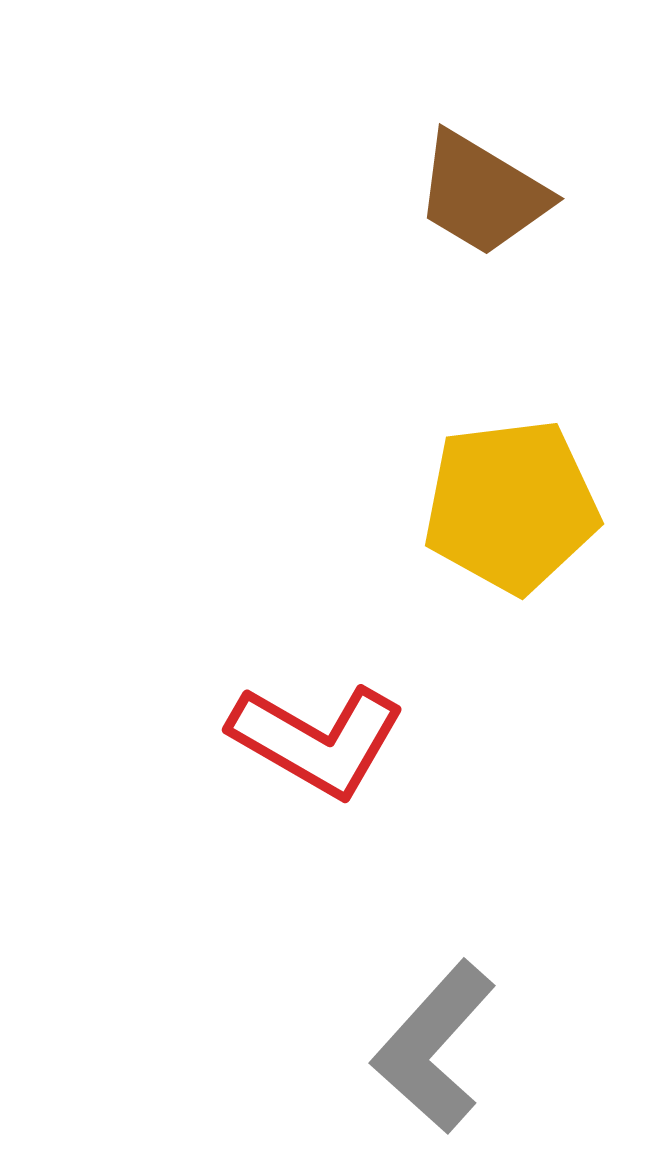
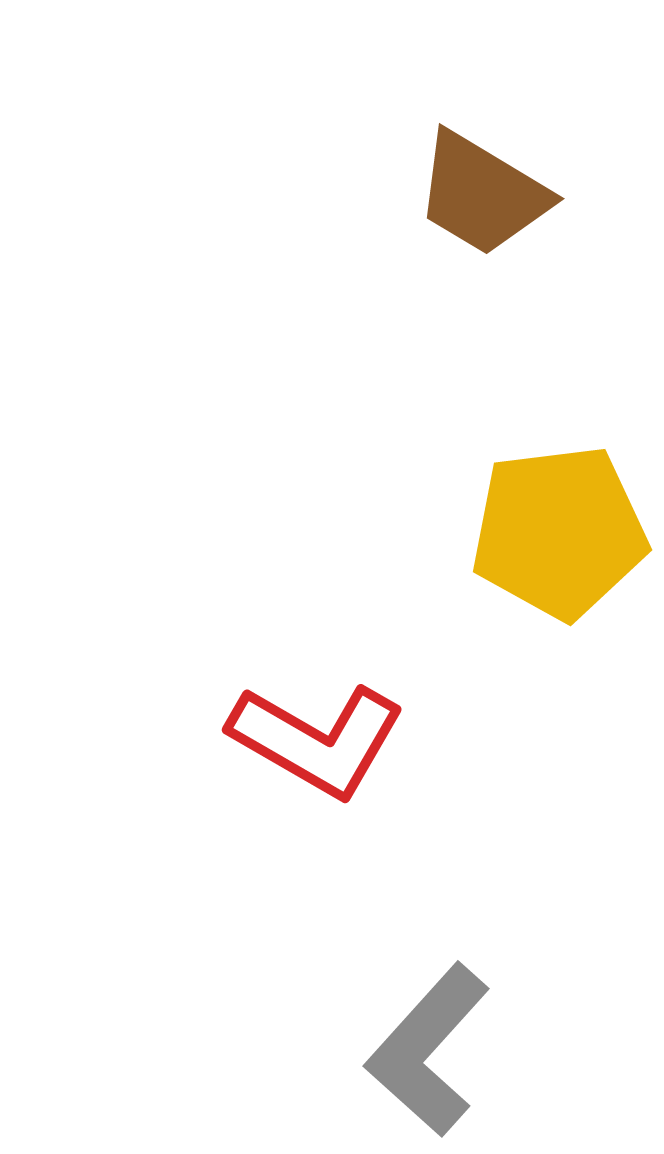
yellow pentagon: moved 48 px right, 26 px down
gray L-shape: moved 6 px left, 3 px down
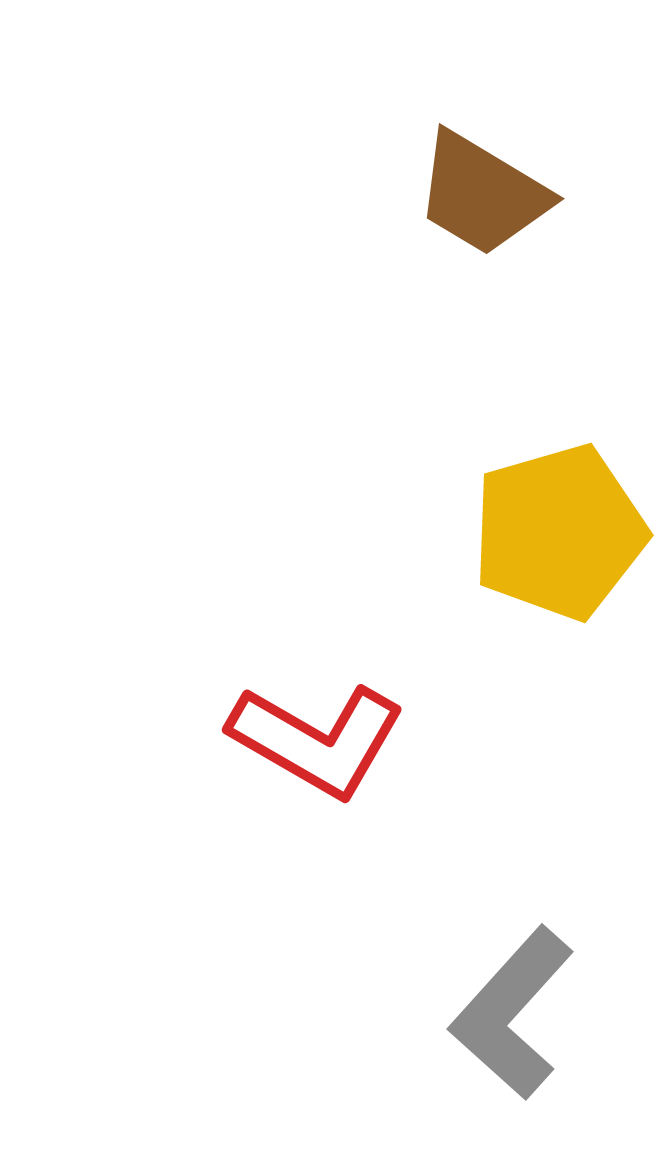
yellow pentagon: rotated 9 degrees counterclockwise
gray L-shape: moved 84 px right, 37 px up
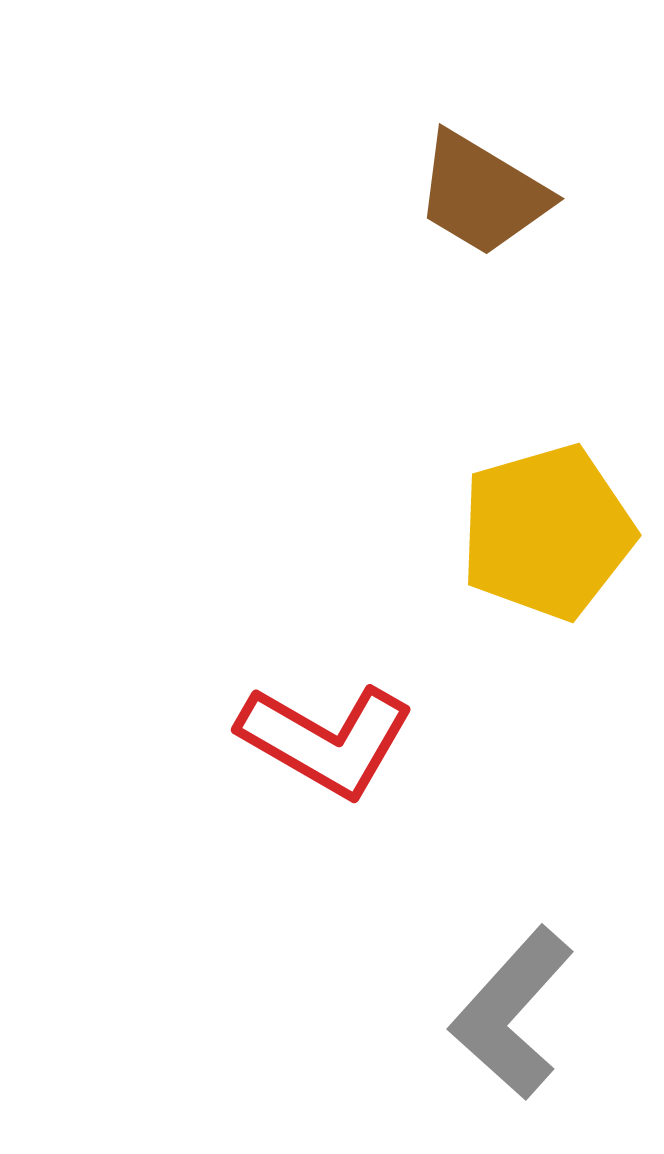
yellow pentagon: moved 12 px left
red L-shape: moved 9 px right
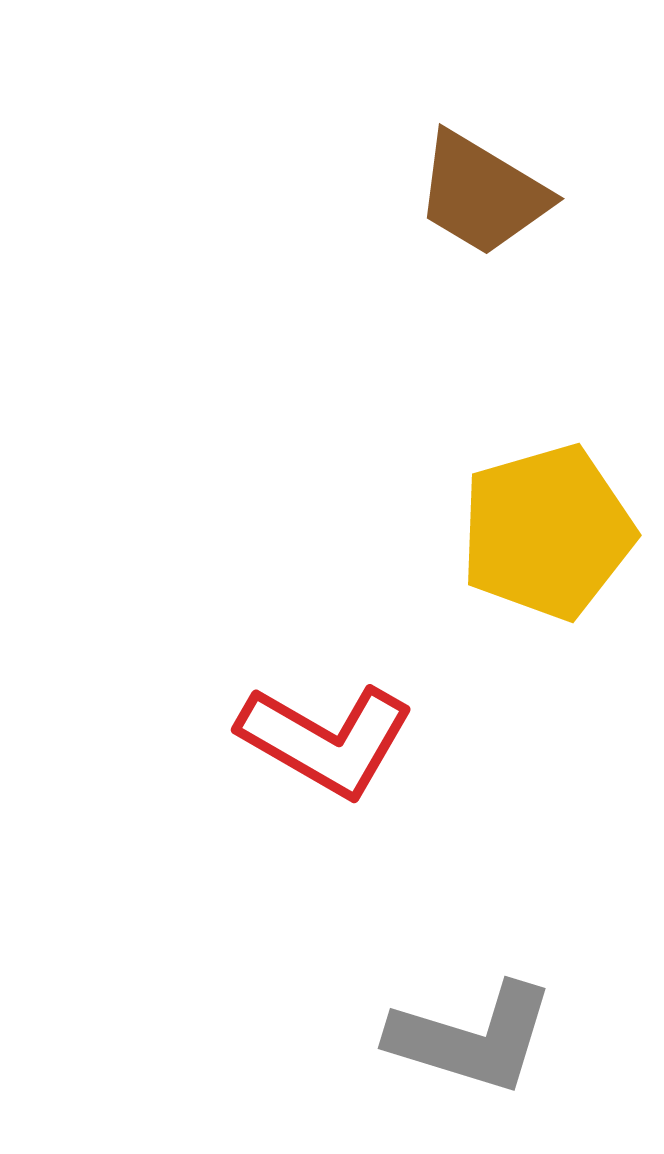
gray L-shape: moved 40 px left, 25 px down; rotated 115 degrees counterclockwise
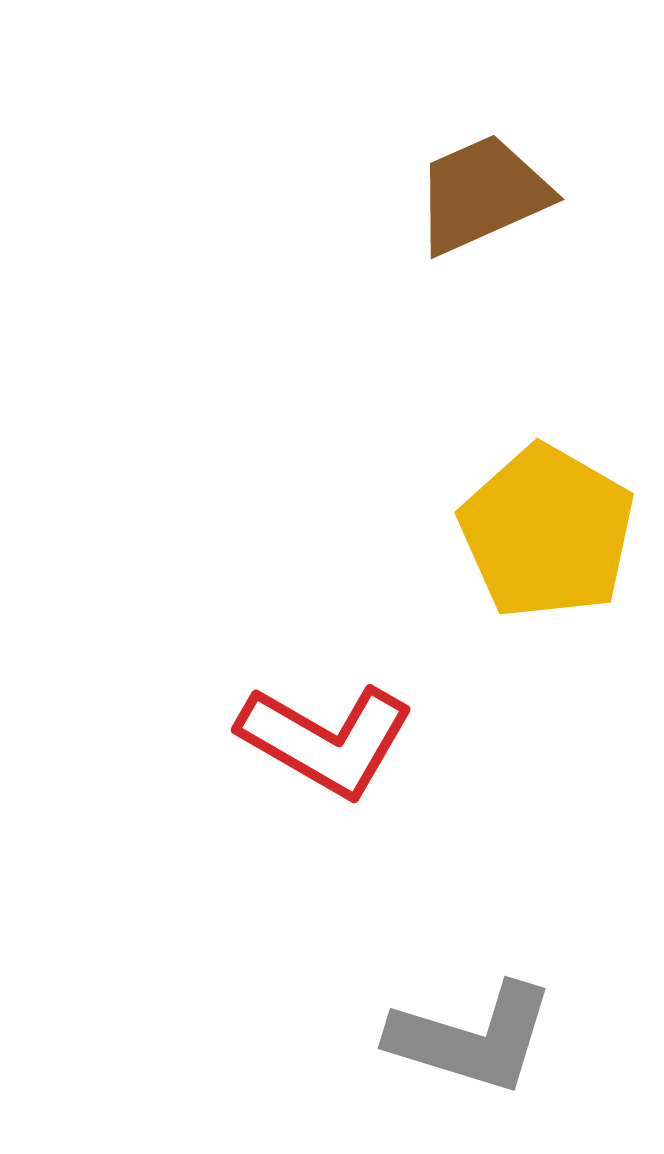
brown trapezoid: rotated 125 degrees clockwise
yellow pentagon: rotated 26 degrees counterclockwise
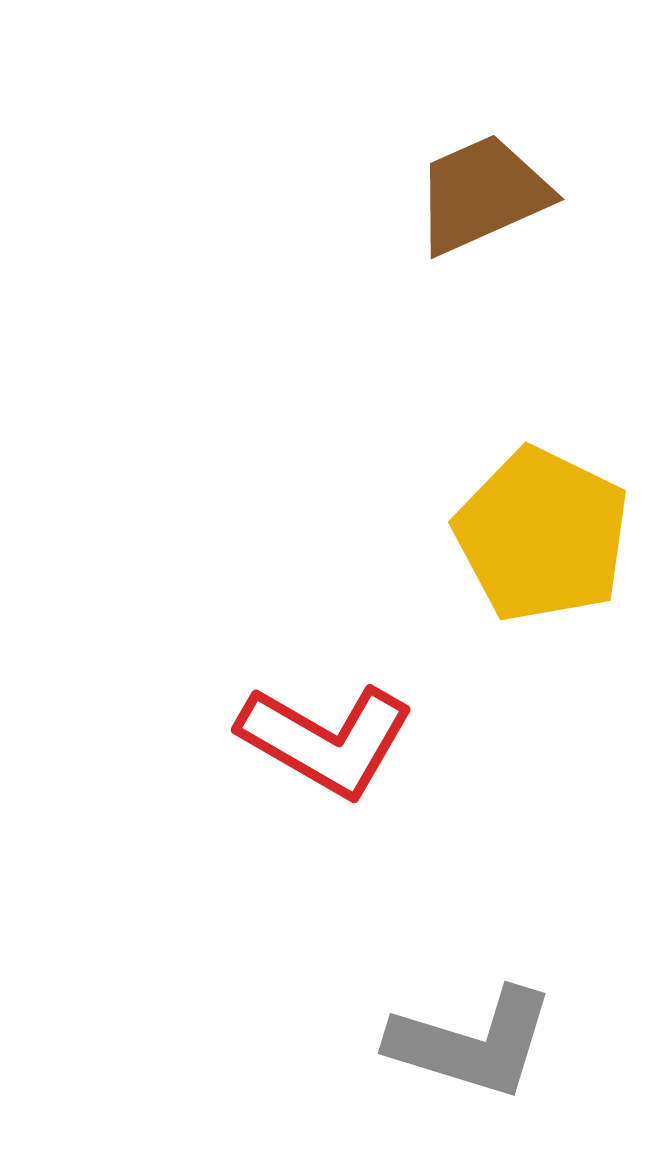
yellow pentagon: moved 5 px left, 3 px down; rotated 4 degrees counterclockwise
gray L-shape: moved 5 px down
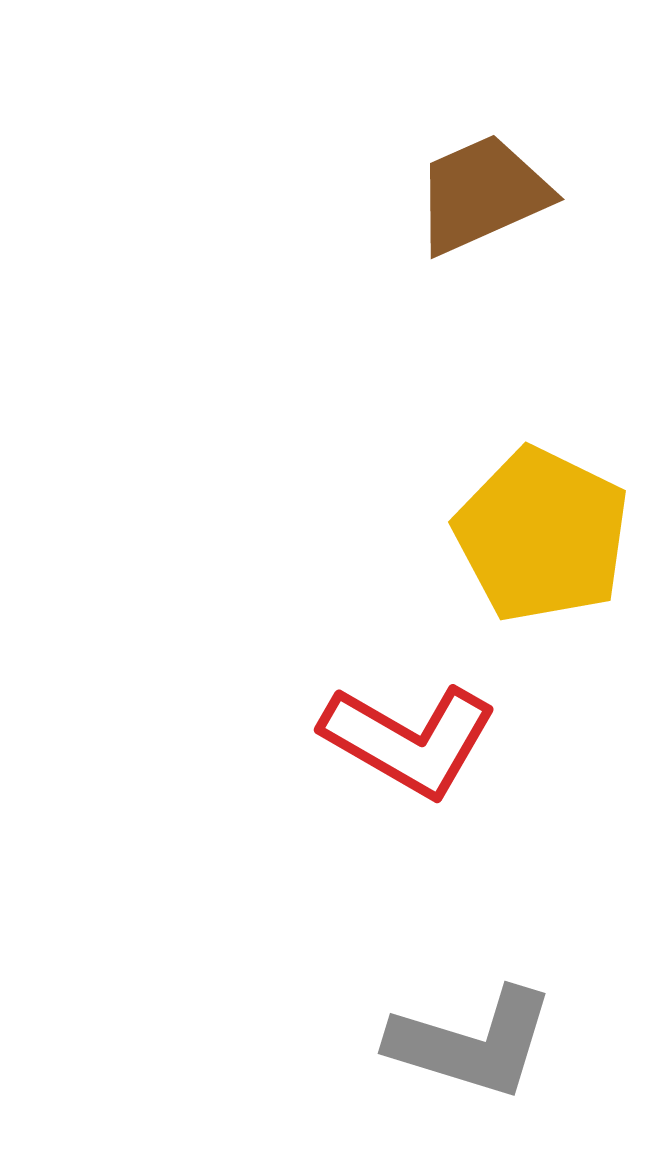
red L-shape: moved 83 px right
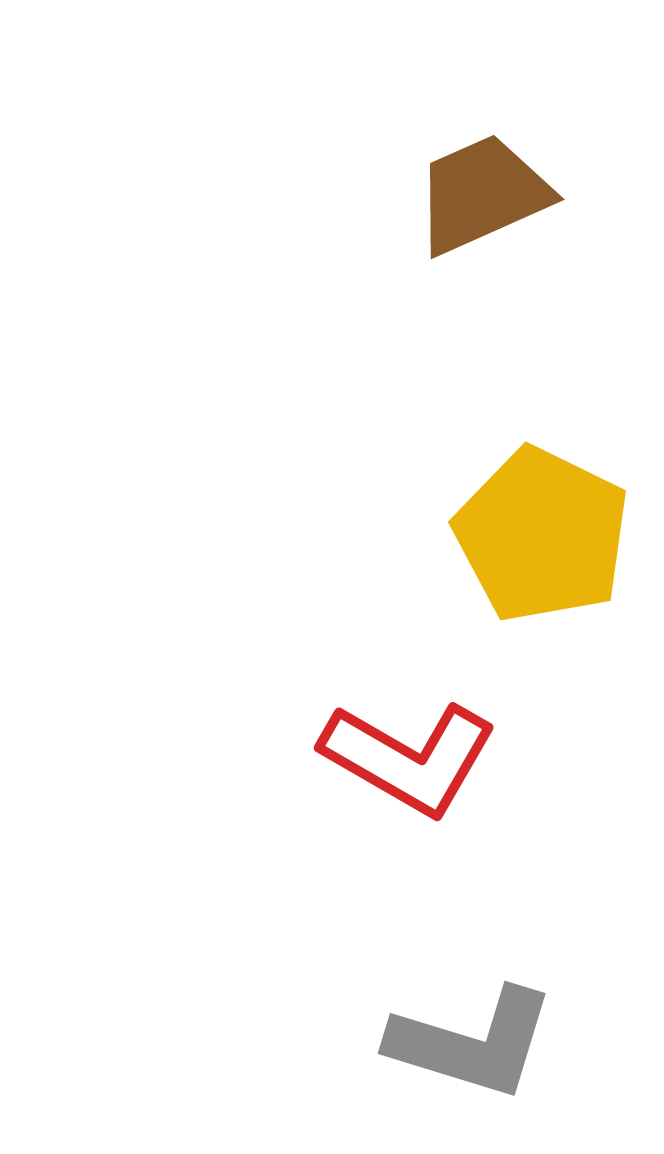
red L-shape: moved 18 px down
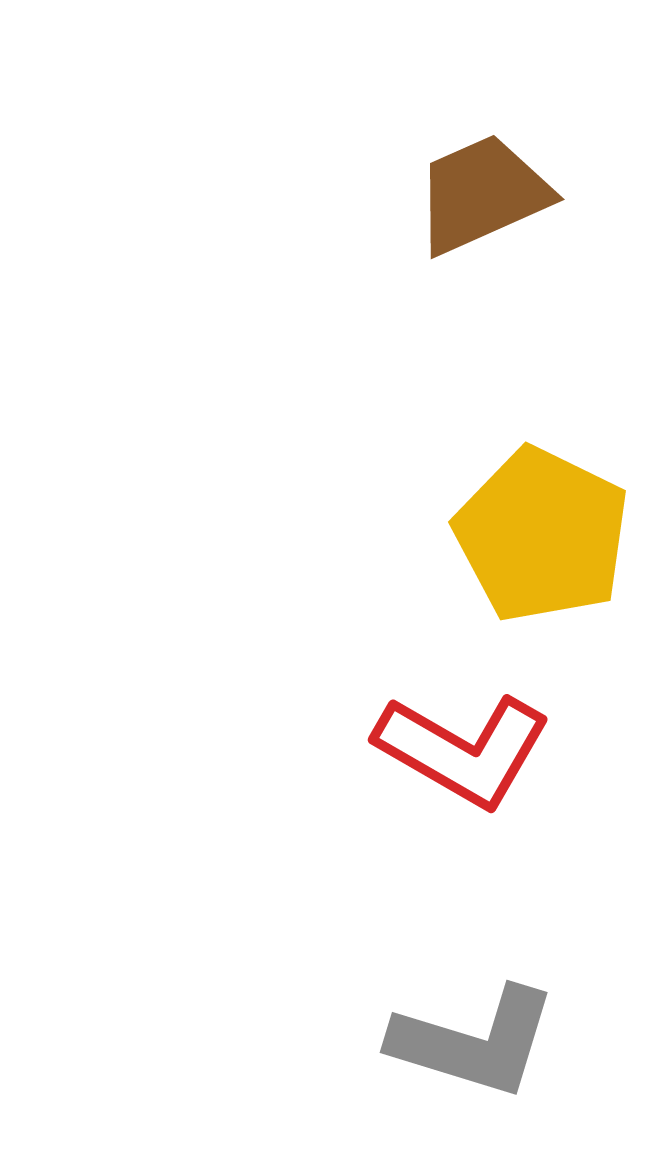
red L-shape: moved 54 px right, 8 px up
gray L-shape: moved 2 px right, 1 px up
